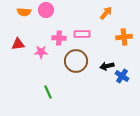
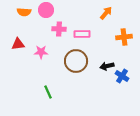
pink cross: moved 9 px up
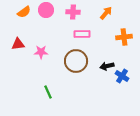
orange semicircle: rotated 40 degrees counterclockwise
pink cross: moved 14 px right, 17 px up
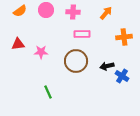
orange semicircle: moved 4 px left, 1 px up
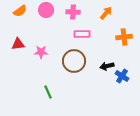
brown circle: moved 2 px left
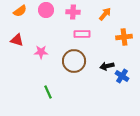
orange arrow: moved 1 px left, 1 px down
red triangle: moved 1 px left, 4 px up; rotated 24 degrees clockwise
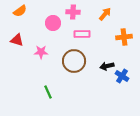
pink circle: moved 7 px right, 13 px down
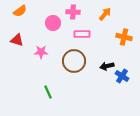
orange cross: rotated 21 degrees clockwise
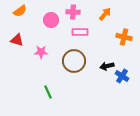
pink circle: moved 2 px left, 3 px up
pink rectangle: moved 2 px left, 2 px up
